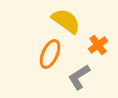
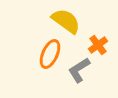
gray L-shape: moved 7 px up
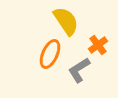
yellow semicircle: rotated 20 degrees clockwise
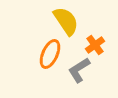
orange cross: moved 3 px left
